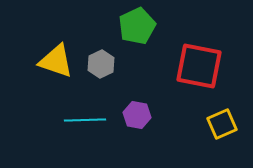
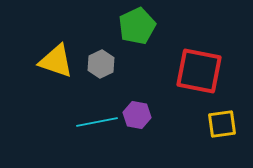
red square: moved 5 px down
cyan line: moved 12 px right, 2 px down; rotated 9 degrees counterclockwise
yellow square: rotated 16 degrees clockwise
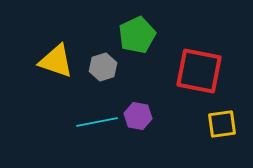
green pentagon: moved 9 px down
gray hexagon: moved 2 px right, 3 px down; rotated 8 degrees clockwise
purple hexagon: moved 1 px right, 1 px down
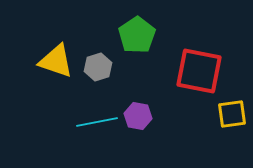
green pentagon: rotated 9 degrees counterclockwise
gray hexagon: moved 5 px left
yellow square: moved 10 px right, 10 px up
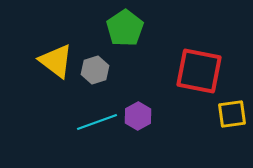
green pentagon: moved 12 px left, 7 px up
yellow triangle: rotated 18 degrees clockwise
gray hexagon: moved 3 px left, 3 px down
purple hexagon: rotated 20 degrees clockwise
cyan line: rotated 9 degrees counterclockwise
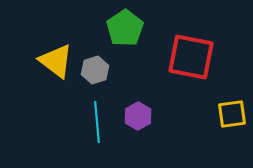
red square: moved 8 px left, 14 px up
cyan line: rotated 75 degrees counterclockwise
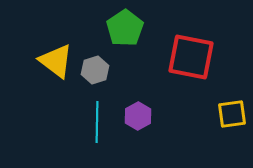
cyan line: rotated 6 degrees clockwise
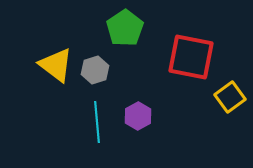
yellow triangle: moved 4 px down
yellow square: moved 2 px left, 17 px up; rotated 28 degrees counterclockwise
cyan line: rotated 6 degrees counterclockwise
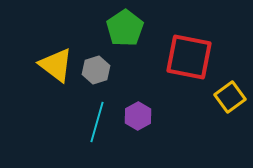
red square: moved 2 px left
gray hexagon: moved 1 px right
cyan line: rotated 21 degrees clockwise
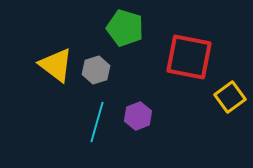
green pentagon: rotated 21 degrees counterclockwise
purple hexagon: rotated 8 degrees clockwise
